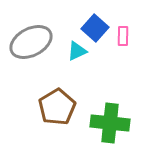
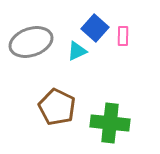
gray ellipse: rotated 9 degrees clockwise
brown pentagon: rotated 15 degrees counterclockwise
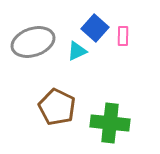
gray ellipse: moved 2 px right
